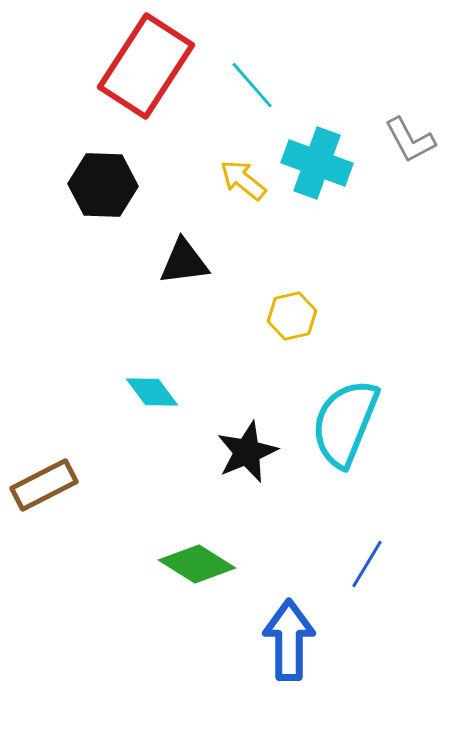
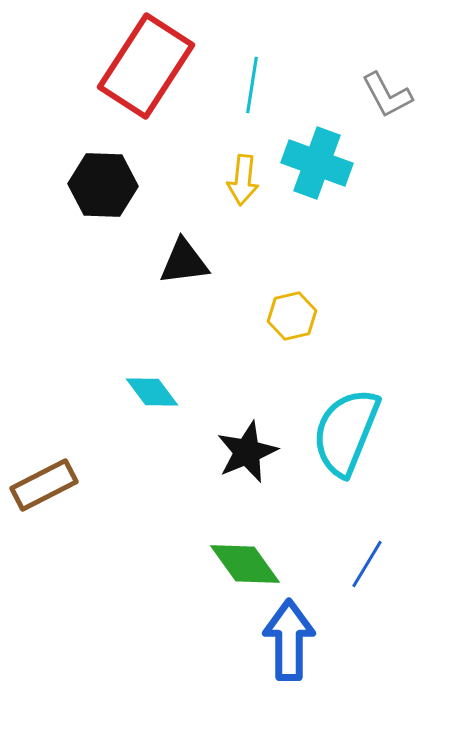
cyan line: rotated 50 degrees clockwise
gray L-shape: moved 23 px left, 45 px up
yellow arrow: rotated 123 degrees counterclockwise
cyan semicircle: moved 1 px right, 9 px down
green diamond: moved 48 px right; rotated 22 degrees clockwise
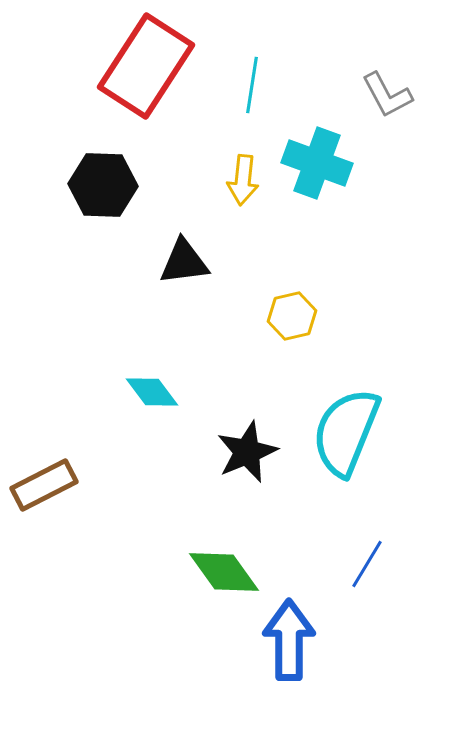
green diamond: moved 21 px left, 8 px down
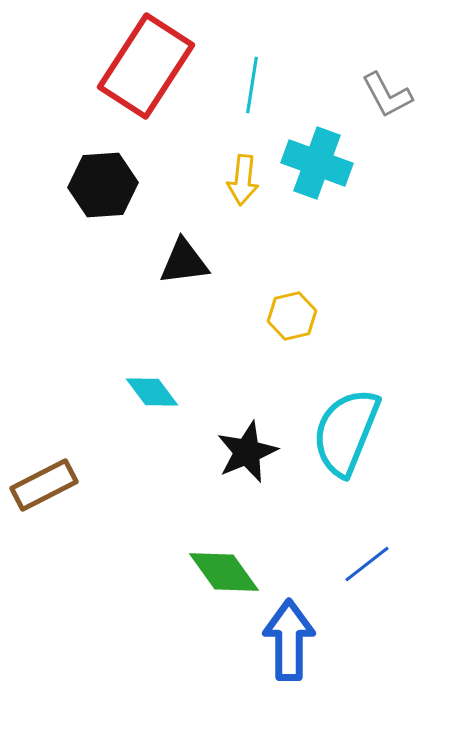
black hexagon: rotated 6 degrees counterclockwise
blue line: rotated 21 degrees clockwise
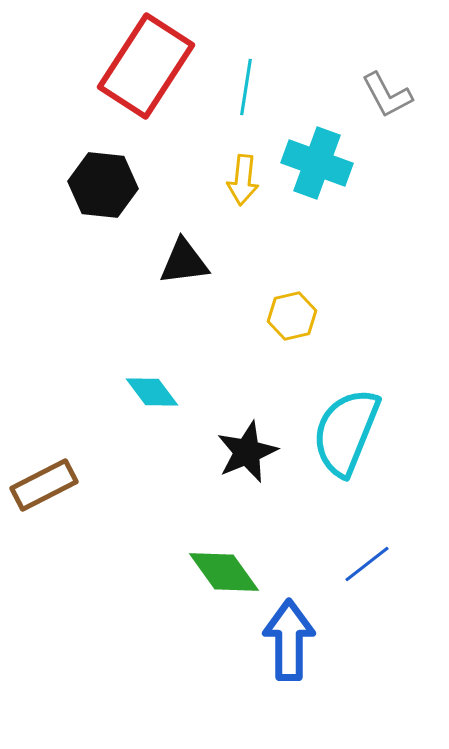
cyan line: moved 6 px left, 2 px down
black hexagon: rotated 10 degrees clockwise
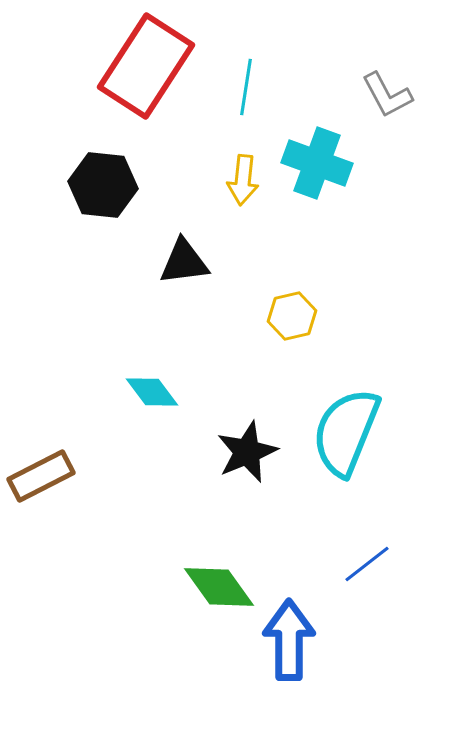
brown rectangle: moved 3 px left, 9 px up
green diamond: moved 5 px left, 15 px down
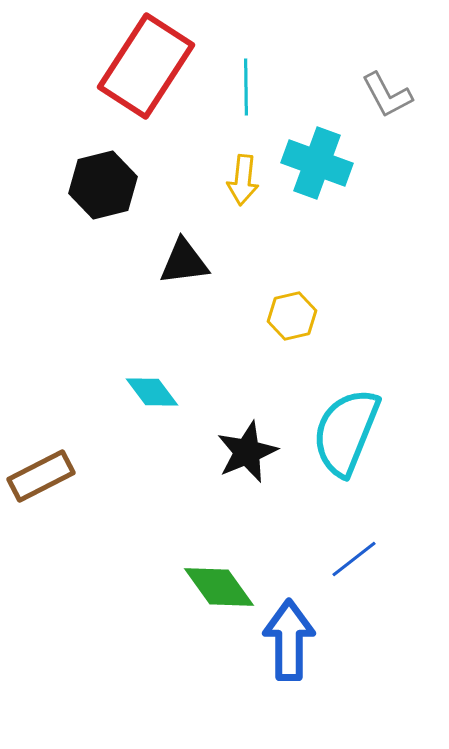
cyan line: rotated 10 degrees counterclockwise
black hexagon: rotated 20 degrees counterclockwise
blue line: moved 13 px left, 5 px up
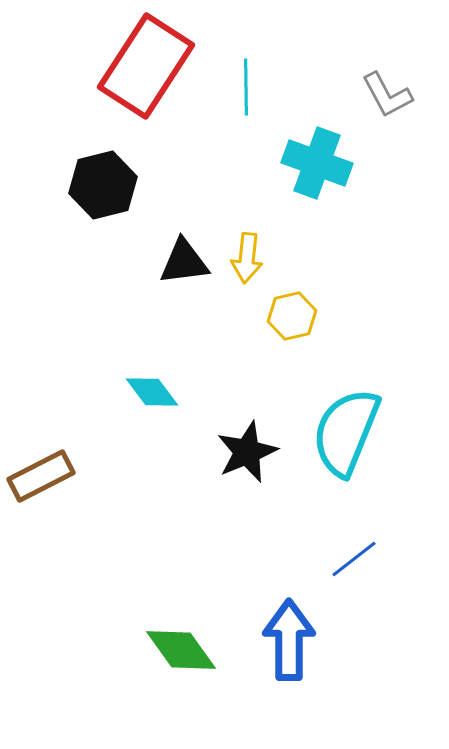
yellow arrow: moved 4 px right, 78 px down
green diamond: moved 38 px left, 63 px down
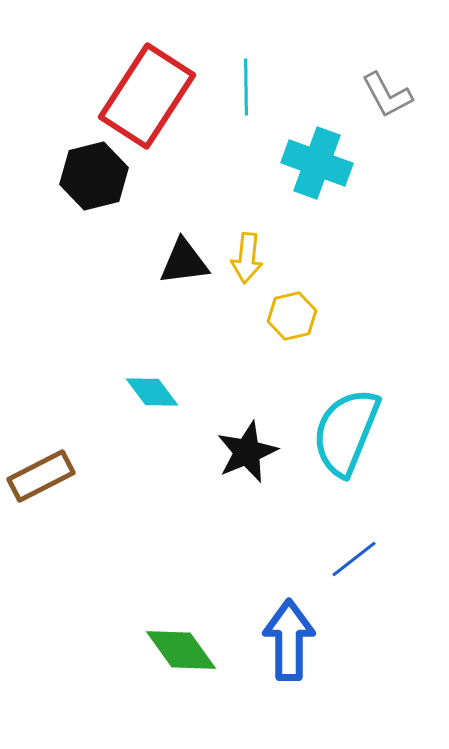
red rectangle: moved 1 px right, 30 px down
black hexagon: moved 9 px left, 9 px up
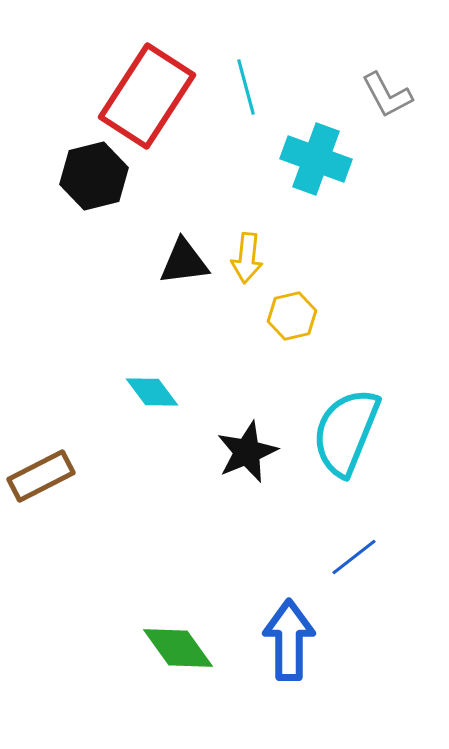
cyan line: rotated 14 degrees counterclockwise
cyan cross: moved 1 px left, 4 px up
blue line: moved 2 px up
green diamond: moved 3 px left, 2 px up
